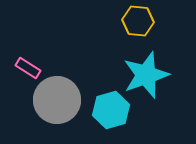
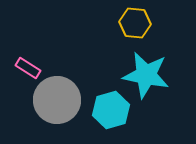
yellow hexagon: moved 3 px left, 2 px down
cyan star: rotated 30 degrees clockwise
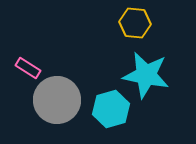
cyan hexagon: moved 1 px up
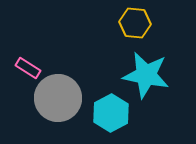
gray circle: moved 1 px right, 2 px up
cyan hexagon: moved 4 px down; rotated 12 degrees counterclockwise
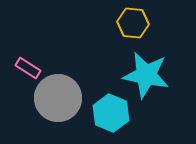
yellow hexagon: moved 2 px left
cyan hexagon: rotated 9 degrees counterclockwise
